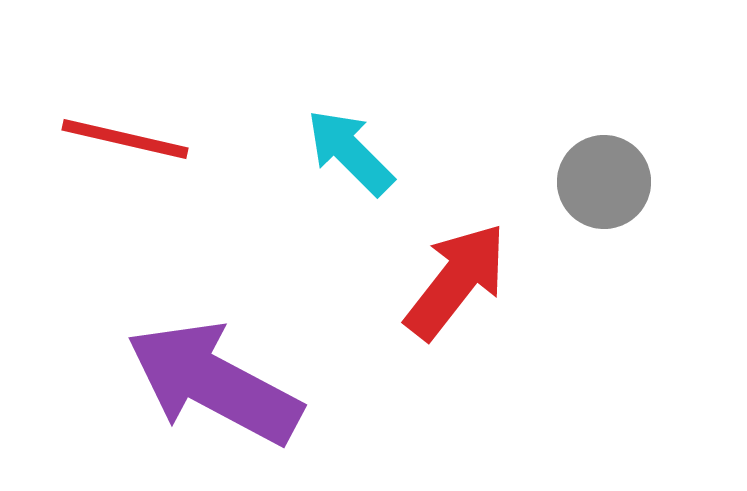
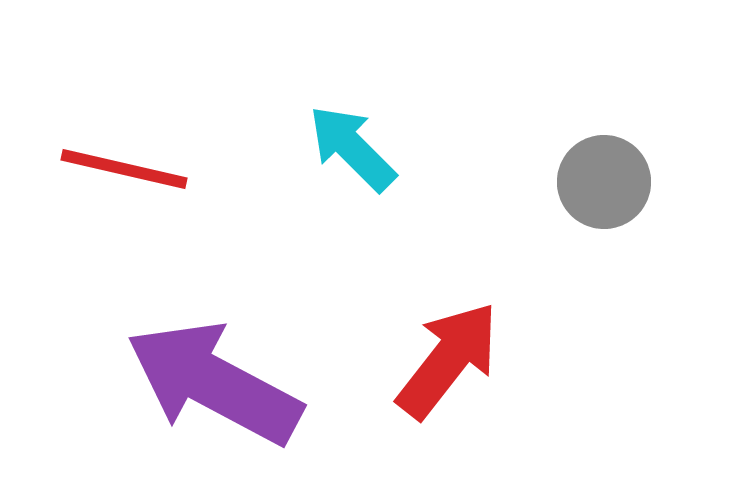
red line: moved 1 px left, 30 px down
cyan arrow: moved 2 px right, 4 px up
red arrow: moved 8 px left, 79 px down
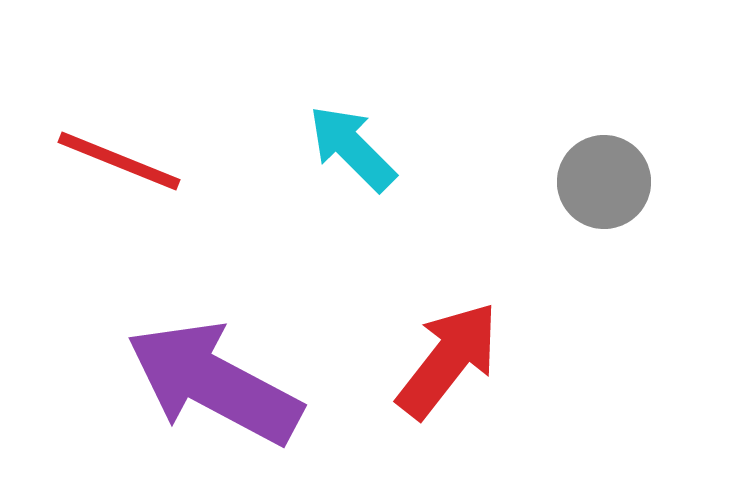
red line: moved 5 px left, 8 px up; rotated 9 degrees clockwise
